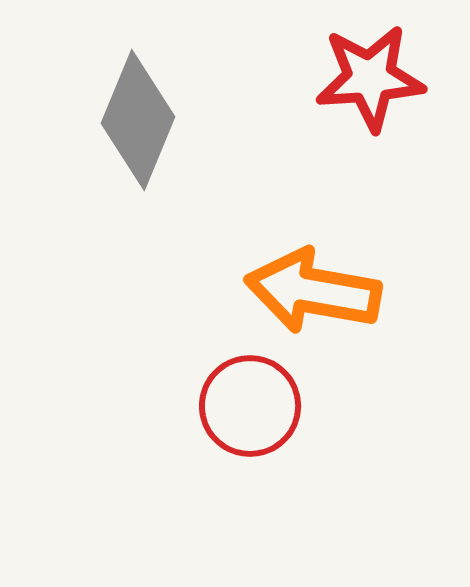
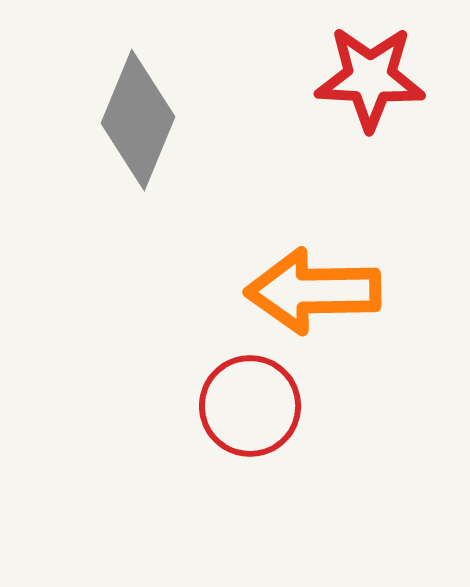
red star: rotated 7 degrees clockwise
orange arrow: rotated 11 degrees counterclockwise
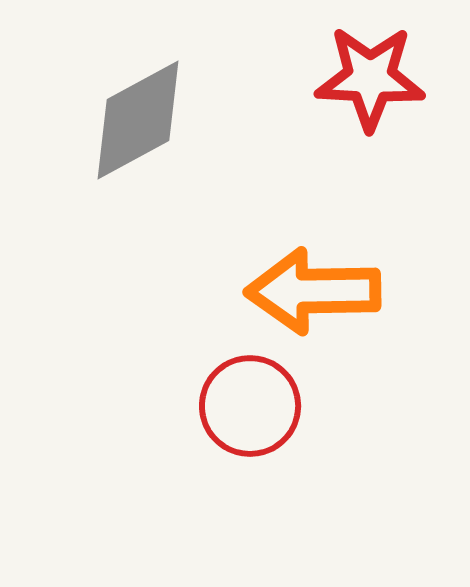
gray diamond: rotated 39 degrees clockwise
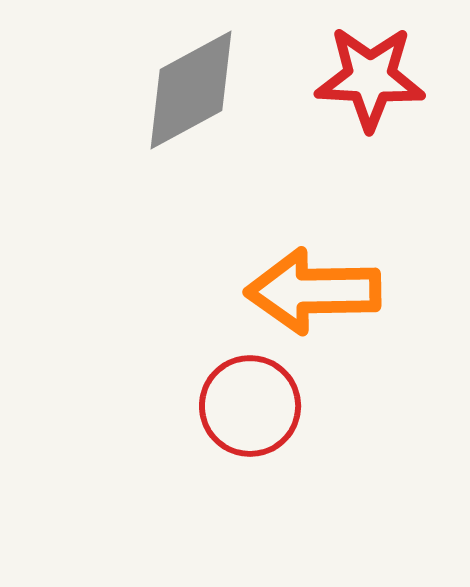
gray diamond: moved 53 px right, 30 px up
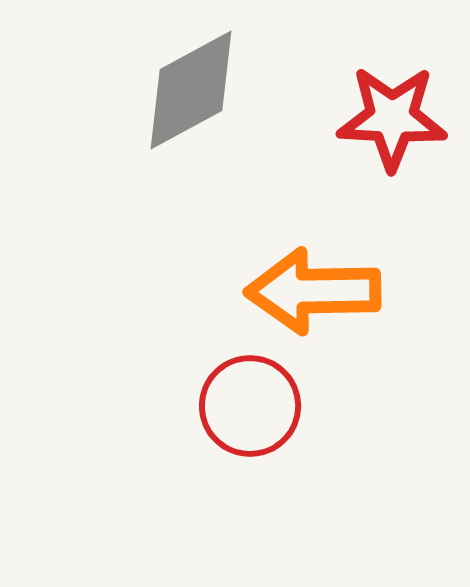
red star: moved 22 px right, 40 px down
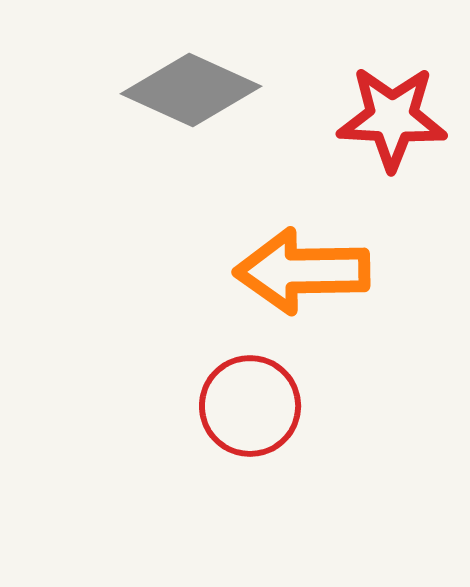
gray diamond: rotated 53 degrees clockwise
orange arrow: moved 11 px left, 20 px up
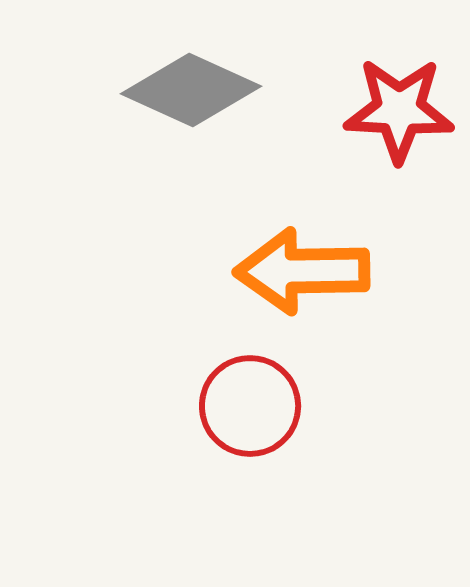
red star: moved 7 px right, 8 px up
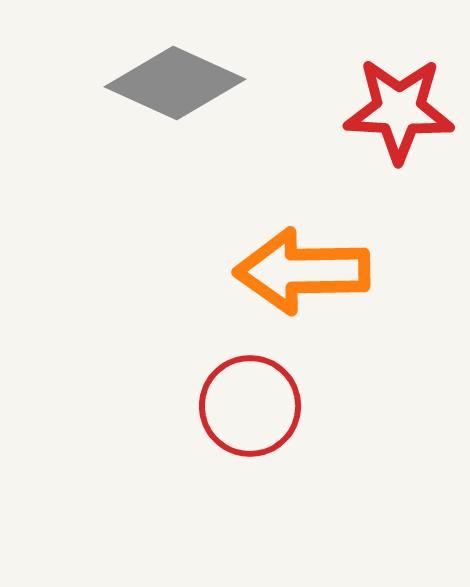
gray diamond: moved 16 px left, 7 px up
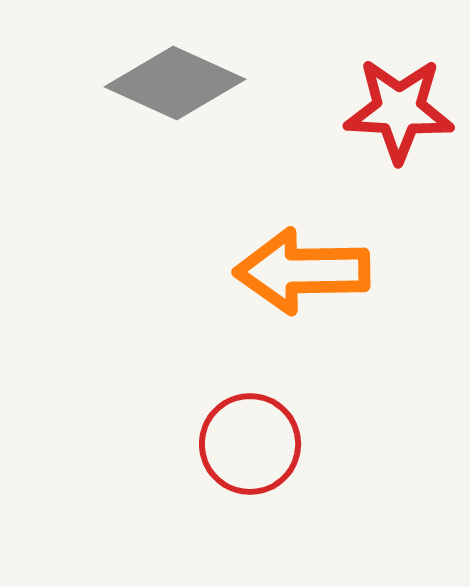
red circle: moved 38 px down
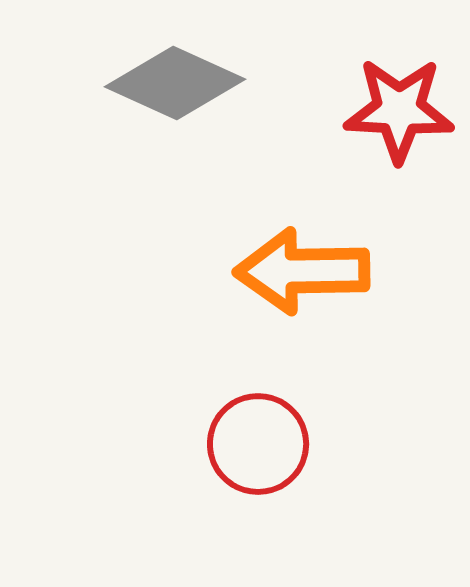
red circle: moved 8 px right
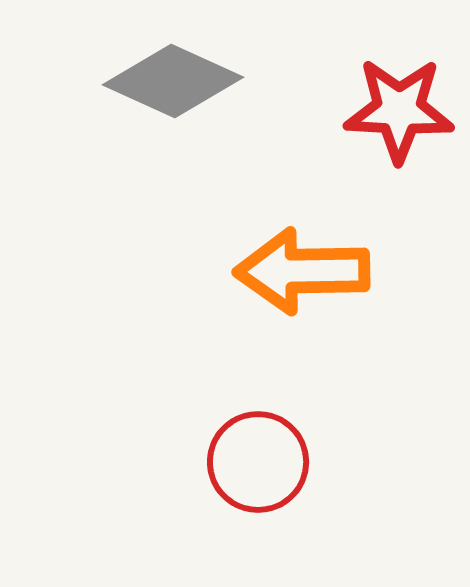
gray diamond: moved 2 px left, 2 px up
red circle: moved 18 px down
